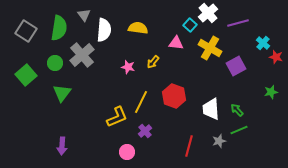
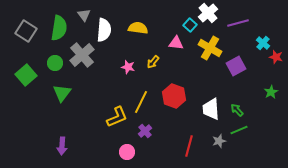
green star: rotated 16 degrees counterclockwise
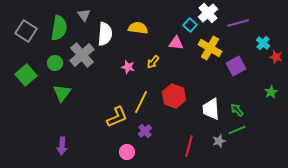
white semicircle: moved 1 px right, 4 px down
green line: moved 2 px left
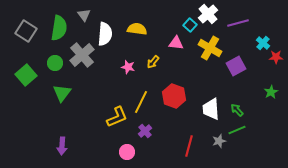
white cross: moved 1 px down
yellow semicircle: moved 1 px left, 1 px down
red star: rotated 16 degrees counterclockwise
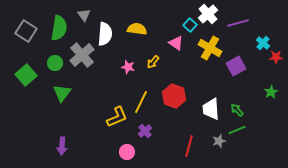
pink triangle: rotated 28 degrees clockwise
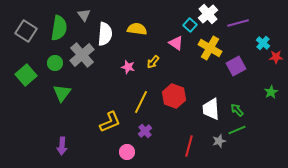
yellow L-shape: moved 7 px left, 5 px down
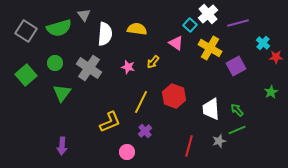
green semicircle: rotated 65 degrees clockwise
gray cross: moved 7 px right, 13 px down; rotated 15 degrees counterclockwise
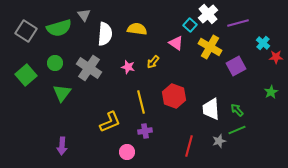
yellow cross: moved 1 px up
yellow line: rotated 40 degrees counterclockwise
purple cross: rotated 32 degrees clockwise
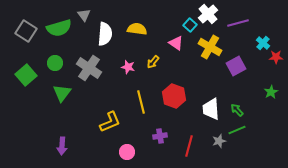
purple cross: moved 15 px right, 5 px down
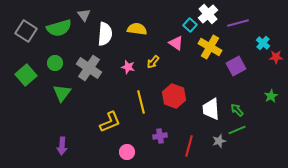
green star: moved 4 px down
